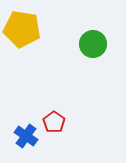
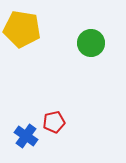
green circle: moved 2 px left, 1 px up
red pentagon: rotated 25 degrees clockwise
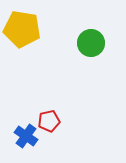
red pentagon: moved 5 px left, 1 px up
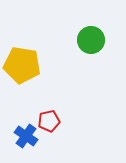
yellow pentagon: moved 36 px down
green circle: moved 3 px up
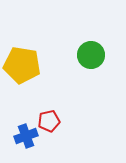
green circle: moved 15 px down
blue cross: rotated 35 degrees clockwise
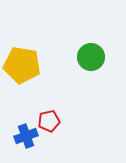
green circle: moved 2 px down
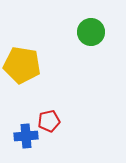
green circle: moved 25 px up
blue cross: rotated 15 degrees clockwise
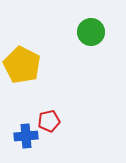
yellow pentagon: rotated 18 degrees clockwise
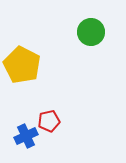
blue cross: rotated 20 degrees counterclockwise
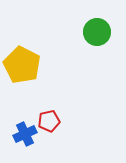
green circle: moved 6 px right
blue cross: moved 1 px left, 2 px up
